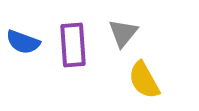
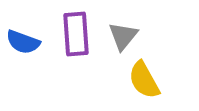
gray triangle: moved 3 px down
purple rectangle: moved 3 px right, 11 px up
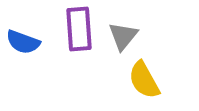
purple rectangle: moved 3 px right, 5 px up
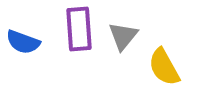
yellow semicircle: moved 20 px right, 13 px up
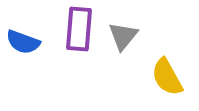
purple rectangle: rotated 9 degrees clockwise
yellow semicircle: moved 3 px right, 10 px down
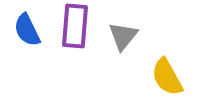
purple rectangle: moved 4 px left, 3 px up
blue semicircle: moved 4 px right, 12 px up; rotated 44 degrees clockwise
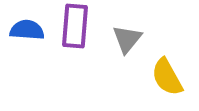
blue semicircle: rotated 120 degrees clockwise
gray triangle: moved 4 px right, 3 px down
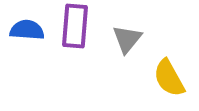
yellow semicircle: moved 2 px right, 1 px down
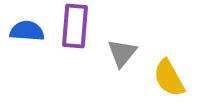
blue semicircle: moved 1 px down
gray triangle: moved 5 px left, 14 px down
